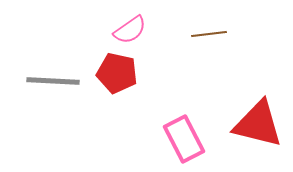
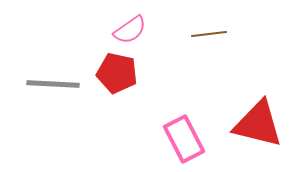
gray line: moved 3 px down
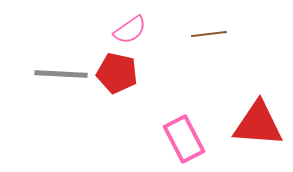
gray line: moved 8 px right, 10 px up
red triangle: rotated 10 degrees counterclockwise
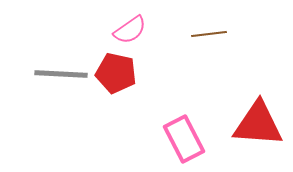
red pentagon: moved 1 px left
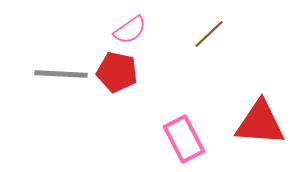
brown line: rotated 36 degrees counterclockwise
red pentagon: moved 1 px right, 1 px up
red triangle: moved 2 px right, 1 px up
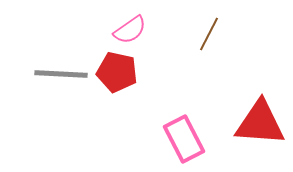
brown line: rotated 20 degrees counterclockwise
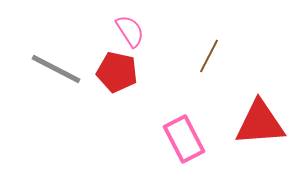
pink semicircle: moved 1 px down; rotated 88 degrees counterclockwise
brown line: moved 22 px down
gray line: moved 5 px left, 5 px up; rotated 24 degrees clockwise
red triangle: rotated 8 degrees counterclockwise
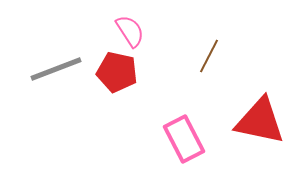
gray line: rotated 48 degrees counterclockwise
red triangle: moved 2 px up; rotated 16 degrees clockwise
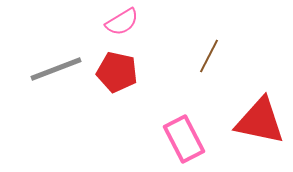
pink semicircle: moved 8 px left, 9 px up; rotated 92 degrees clockwise
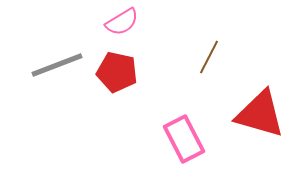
brown line: moved 1 px down
gray line: moved 1 px right, 4 px up
red triangle: moved 7 px up; rotated 4 degrees clockwise
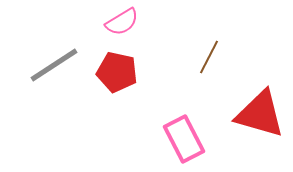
gray line: moved 3 px left; rotated 12 degrees counterclockwise
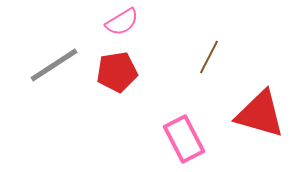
red pentagon: rotated 21 degrees counterclockwise
